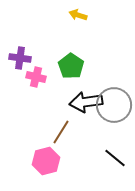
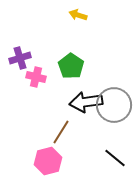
purple cross: rotated 25 degrees counterclockwise
pink hexagon: moved 2 px right
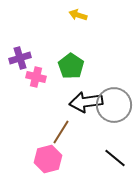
pink hexagon: moved 2 px up
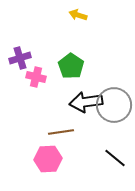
brown line: rotated 50 degrees clockwise
pink hexagon: rotated 12 degrees clockwise
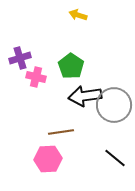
black arrow: moved 1 px left, 6 px up
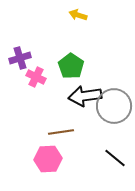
pink cross: rotated 12 degrees clockwise
gray circle: moved 1 px down
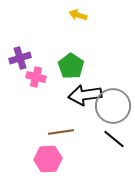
pink cross: rotated 12 degrees counterclockwise
black arrow: moved 1 px up
gray circle: moved 1 px left
black line: moved 1 px left, 19 px up
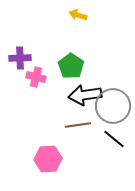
purple cross: rotated 15 degrees clockwise
brown line: moved 17 px right, 7 px up
